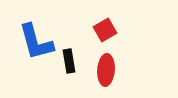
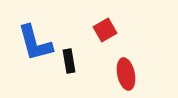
blue L-shape: moved 1 px left, 1 px down
red ellipse: moved 20 px right, 4 px down; rotated 16 degrees counterclockwise
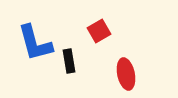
red square: moved 6 px left, 1 px down
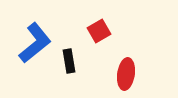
blue L-shape: rotated 114 degrees counterclockwise
red ellipse: rotated 20 degrees clockwise
